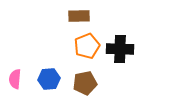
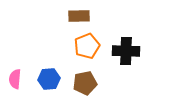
black cross: moved 6 px right, 2 px down
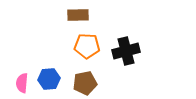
brown rectangle: moved 1 px left, 1 px up
orange pentagon: rotated 25 degrees clockwise
black cross: rotated 16 degrees counterclockwise
pink semicircle: moved 7 px right, 4 px down
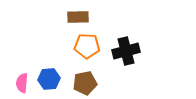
brown rectangle: moved 2 px down
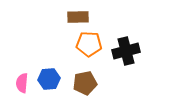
orange pentagon: moved 2 px right, 2 px up
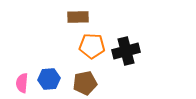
orange pentagon: moved 3 px right, 2 px down
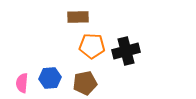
blue hexagon: moved 1 px right, 1 px up
